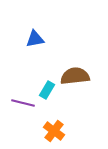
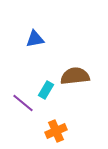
cyan rectangle: moved 1 px left
purple line: rotated 25 degrees clockwise
orange cross: moved 2 px right; rotated 30 degrees clockwise
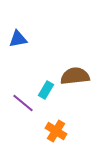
blue triangle: moved 17 px left
orange cross: rotated 35 degrees counterclockwise
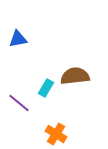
cyan rectangle: moved 2 px up
purple line: moved 4 px left
orange cross: moved 3 px down
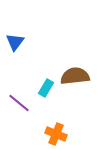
blue triangle: moved 3 px left, 3 px down; rotated 42 degrees counterclockwise
orange cross: rotated 10 degrees counterclockwise
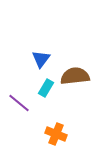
blue triangle: moved 26 px right, 17 px down
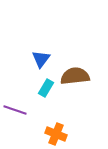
purple line: moved 4 px left, 7 px down; rotated 20 degrees counterclockwise
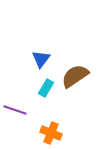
brown semicircle: rotated 28 degrees counterclockwise
orange cross: moved 5 px left, 1 px up
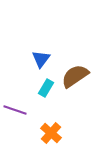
orange cross: rotated 20 degrees clockwise
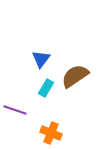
orange cross: rotated 20 degrees counterclockwise
